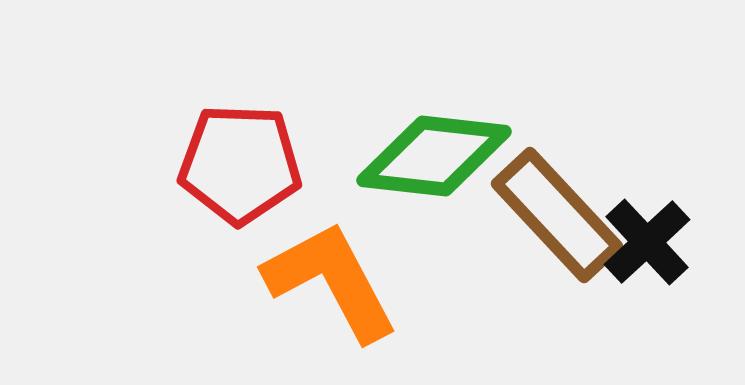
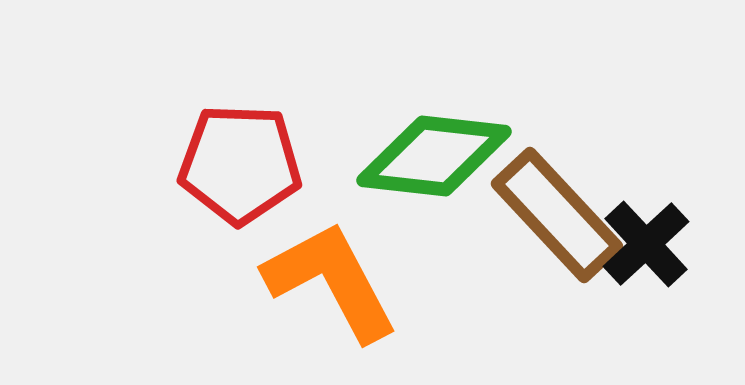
black cross: moved 1 px left, 2 px down
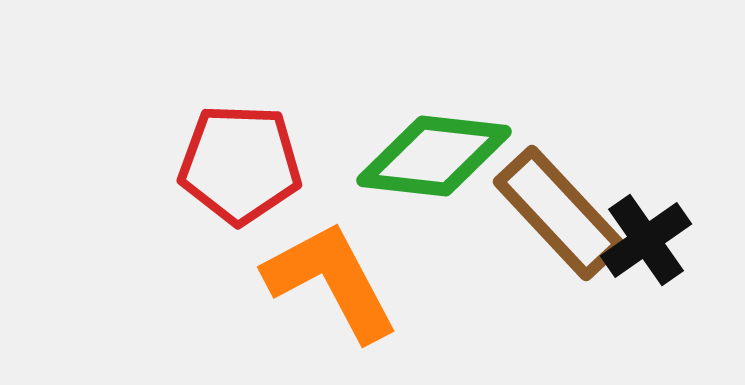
brown rectangle: moved 2 px right, 2 px up
black cross: moved 4 px up; rotated 8 degrees clockwise
